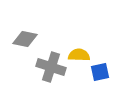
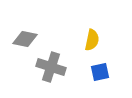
yellow semicircle: moved 13 px right, 15 px up; rotated 100 degrees clockwise
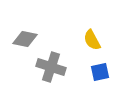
yellow semicircle: rotated 140 degrees clockwise
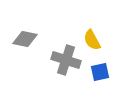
gray cross: moved 15 px right, 7 px up
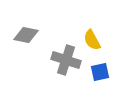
gray diamond: moved 1 px right, 4 px up
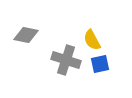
blue square: moved 8 px up
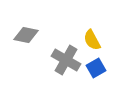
gray cross: rotated 12 degrees clockwise
blue square: moved 4 px left, 4 px down; rotated 18 degrees counterclockwise
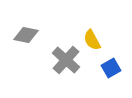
gray cross: rotated 12 degrees clockwise
blue square: moved 15 px right
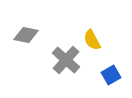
blue square: moved 7 px down
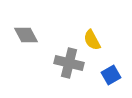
gray diamond: rotated 50 degrees clockwise
gray cross: moved 3 px right, 3 px down; rotated 28 degrees counterclockwise
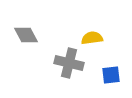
yellow semicircle: moved 2 px up; rotated 110 degrees clockwise
blue square: rotated 24 degrees clockwise
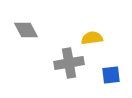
gray diamond: moved 5 px up
gray cross: rotated 24 degrees counterclockwise
